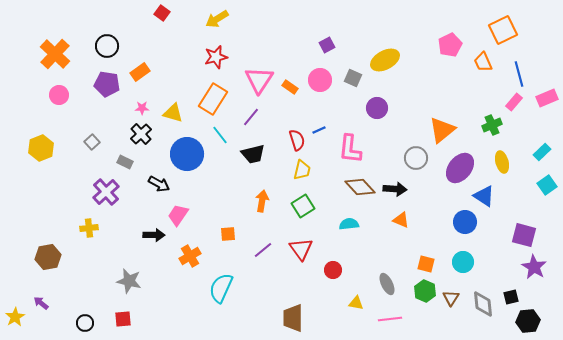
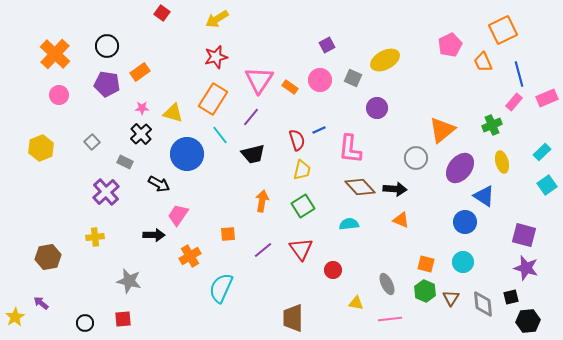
yellow cross at (89, 228): moved 6 px right, 9 px down
purple star at (534, 267): moved 8 px left, 1 px down; rotated 15 degrees counterclockwise
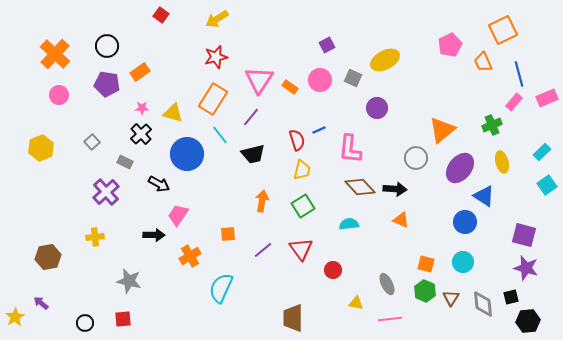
red square at (162, 13): moved 1 px left, 2 px down
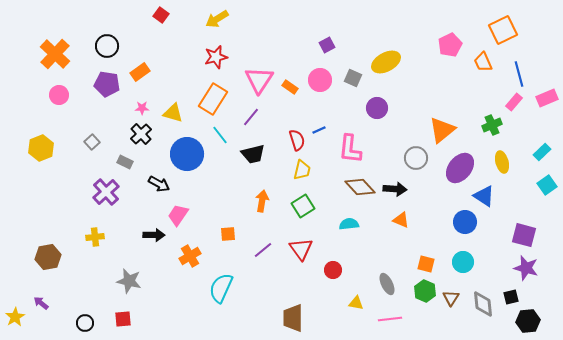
yellow ellipse at (385, 60): moved 1 px right, 2 px down
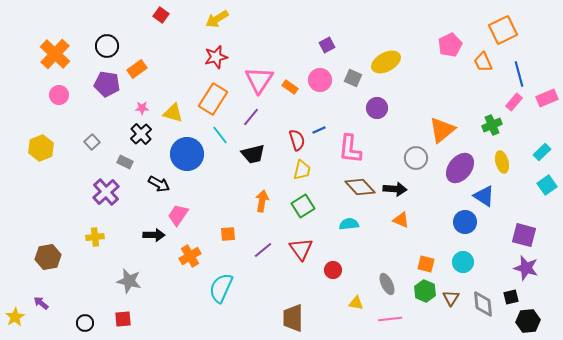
orange rectangle at (140, 72): moved 3 px left, 3 px up
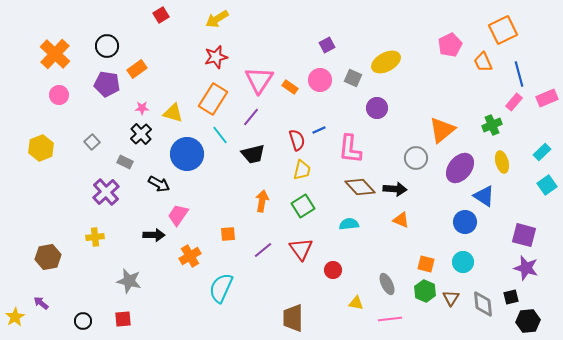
red square at (161, 15): rotated 21 degrees clockwise
black circle at (85, 323): moved 2 px left, 2 px up
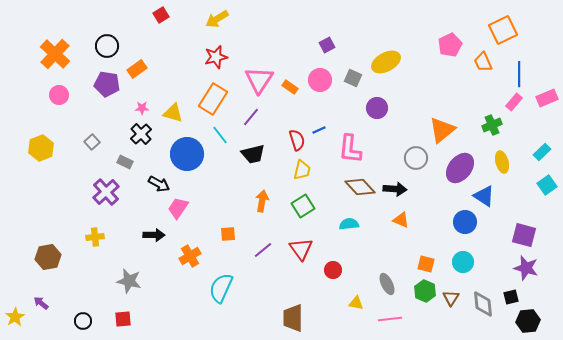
blue line at (519, 74): rotated 15 degrees clockwise
pink trapezoid at (178, 215): moved 7 px up
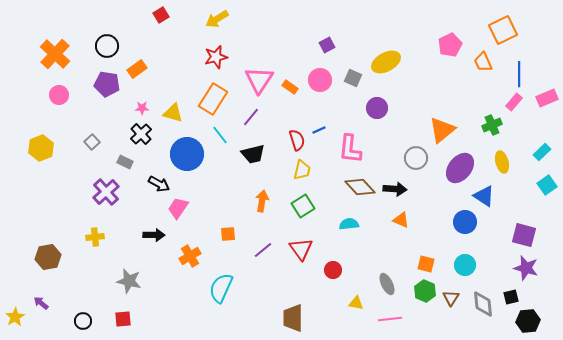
cyan circle at (463, 262): moved 2 px right, 3 px down
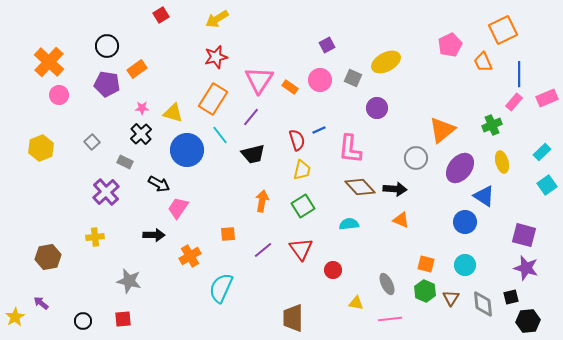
orange cross at (55, 54): moved 6 px left, 8 px down
blue circle at (187, 154): moved 4 px up
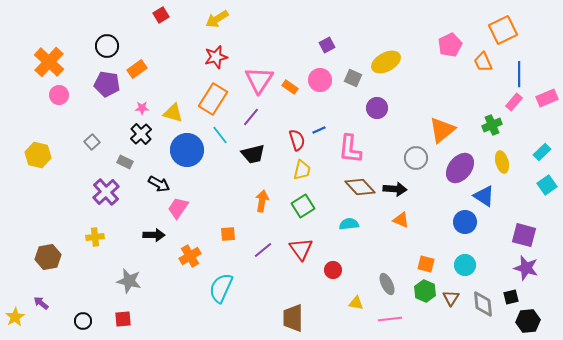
yellow hexagon at (41, 148): moved 3 px left, 7 px down; rotated 25 degrees counterclockwise
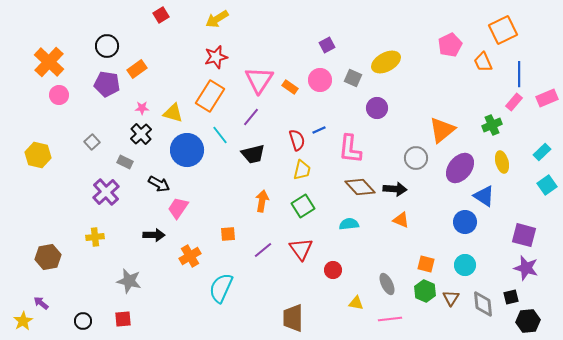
orange rectangle at (213, 99): moved 3 px left, 3 px up
yellow star at (15, 317): moved 8 px right, 4 px down
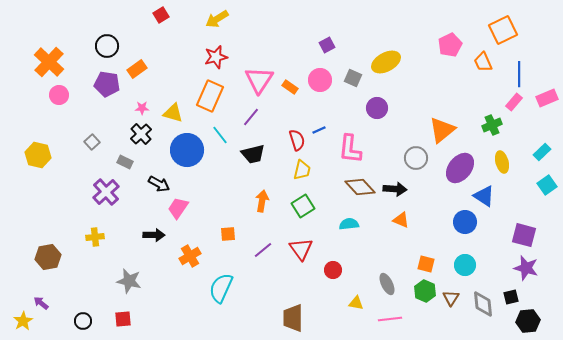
orange rectangle at (210, 96): rotated 8 degrees counterclockwise
